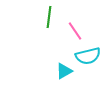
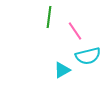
cyan triangle: moved 2 px left, 1 px up
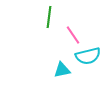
pink line: moved 2 px left, 4 px down
cyan triangle: rotated 18 degrees clockwise
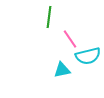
pink line: moved 3 px left, 4 px down
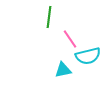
cyan triangle: moved 1 px right
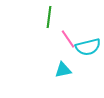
pink line: moved 2 px left
cyan semicircle: moved 9 px up
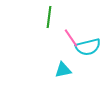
pink line: moved 3 px right, 1 px up
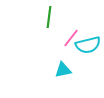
pink line: rotated 72 degrees clockwise
cyan semicircle: moved 2 px up
